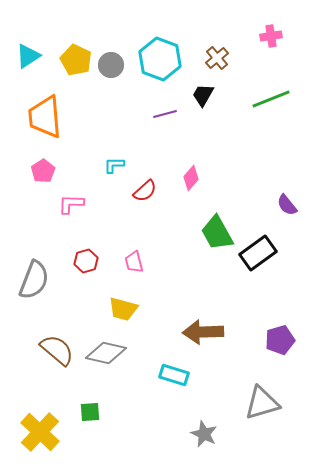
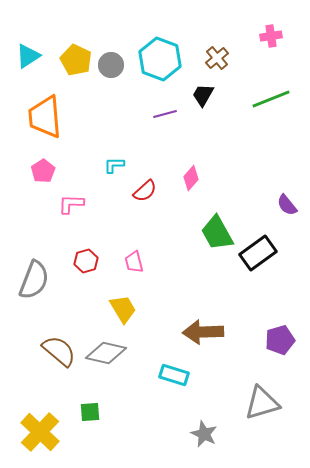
yellow trapezoid: rotated 136 degrees counterclockwise
brown semicircle: moved 2 px right, 1 px down
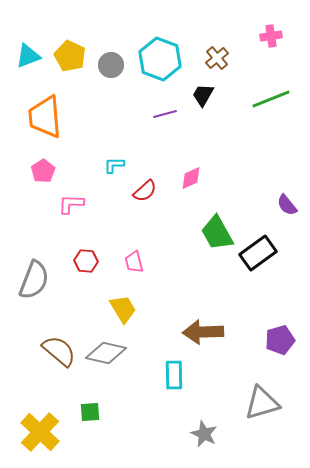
cyan triangle: rotated 12 degrees clockwise
yellow pentagon: moved 6 px left, 4 px up
pink diamond: rotated 25 degrees clockwise
red hexagon: rotated 20 degrees clockwise
cyan rectangle: rotated 72 degrees clockwise
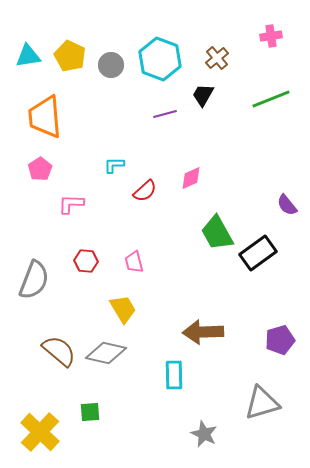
cyan triangle: rotated 12 degrees clockwise
pink pentagon: moved 3 px left, 2 px up
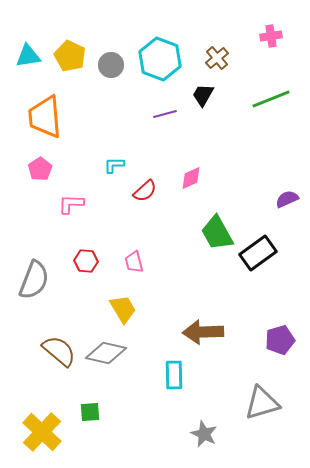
purple semicircle: moved 6 px up; rotated 105 degrees clockwise
yellow cross: moved 2 px right
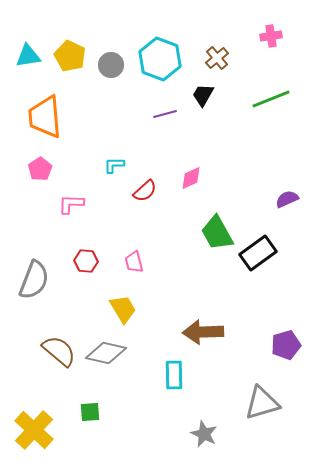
purple pentagon: moved 6 px right, 5 px down
yellow cross: moved 8 px left, 2 px up
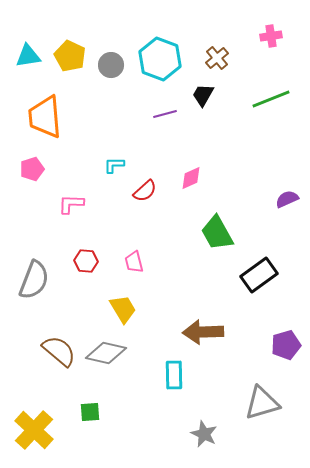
pink pentagon: moved 8 px left; rotated 15 degrees clockwise
black rectangle: moved 1 px right, 22 px down
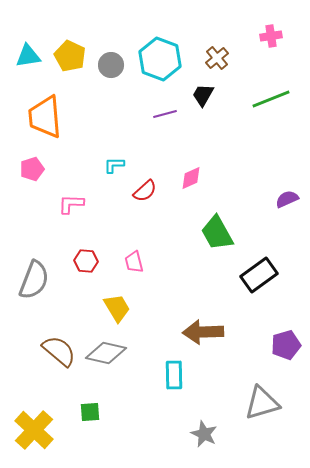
yellow trapezoid: moved 6 px left, 1 px up
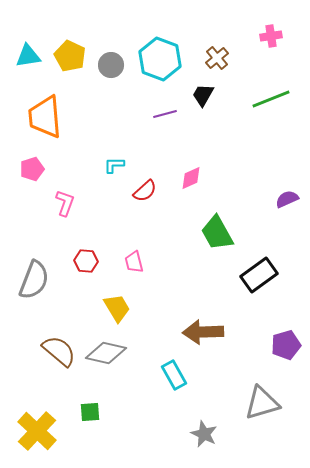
pink L-shape: moved 6 px left, 1 px up; rotated 108 degrees clockwise
cyan rectangle: rotated 28 degrees counterclockwise
yellow cross: moved 3 px right, 1 px down
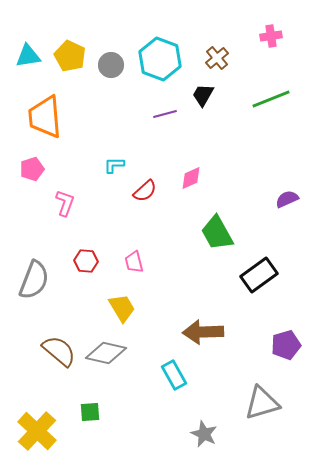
yellow trapezoid: moved 5 px right
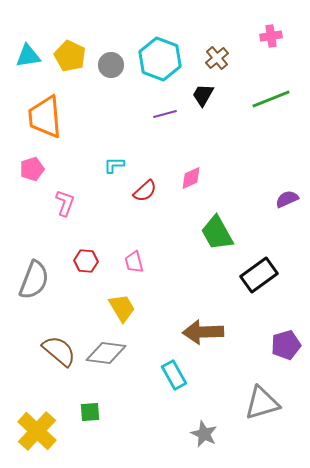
gray diamond: rotated 6 degrees counterclockwise
